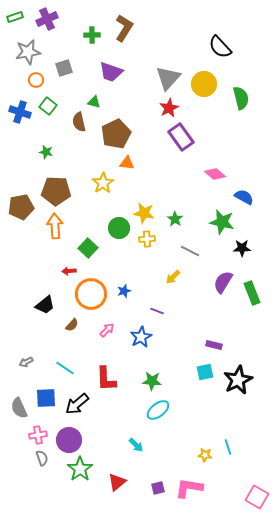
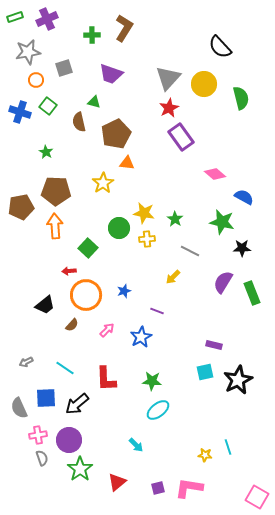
purple trapezoid at (111, 72): moved 2 px down
green star at (46, 152): rotated 16 degrees clockwise
orange circle at (91, 294): moved 5 px left, 1 px down
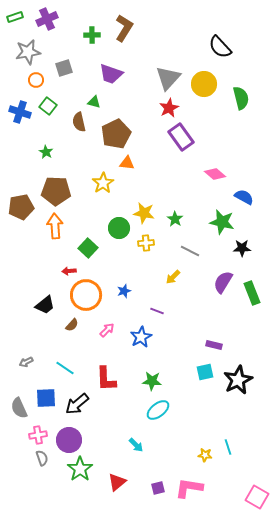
yellow cross at (147, 239): moved 1 px left, 4 px down
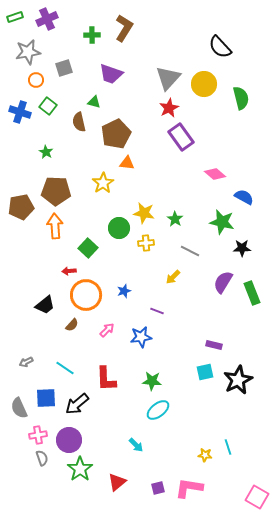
blue star at (141, 337): rotated 20 degrees clockwise
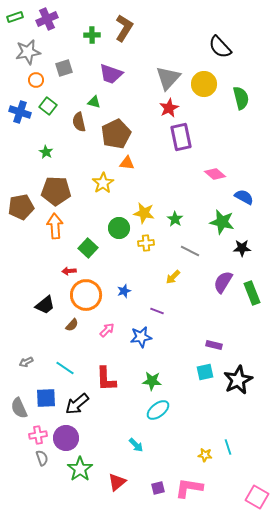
purple rectangle at (181, 137): rotated 24 degrees clockwise
purple circle at (69, 440): moved 3 px left, 2 px up
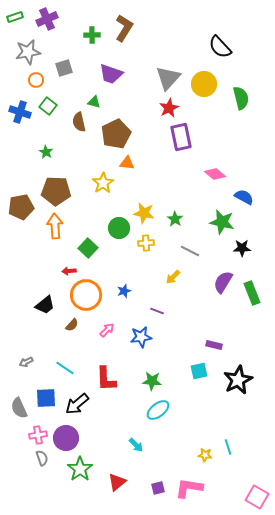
cyan square at (205, 372): moved 6 px left, 1 px up
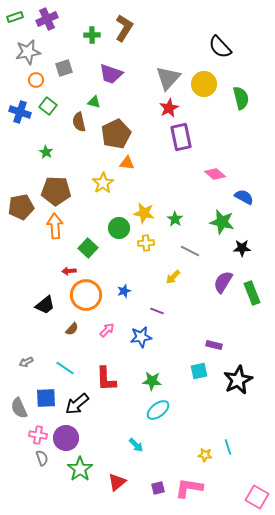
brown semicircle at (72, 325): moved 4 px down
pink cross at (38, 435): rotated 18 degrees clockwise
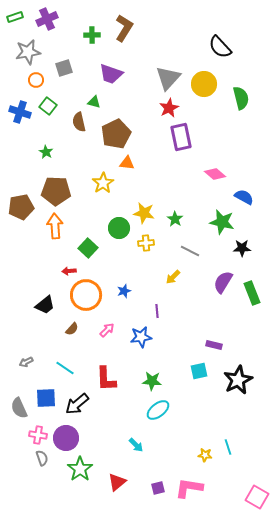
purple line at (157, 311): rotated 64 degrees clockwise
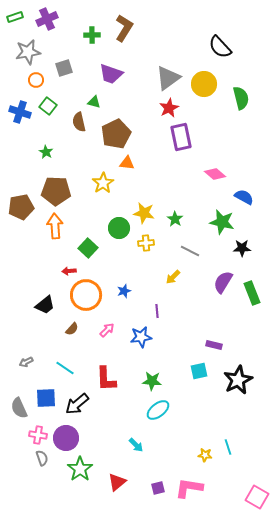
gray triangle at (168, 78): rotated 12 degrees clockwise
